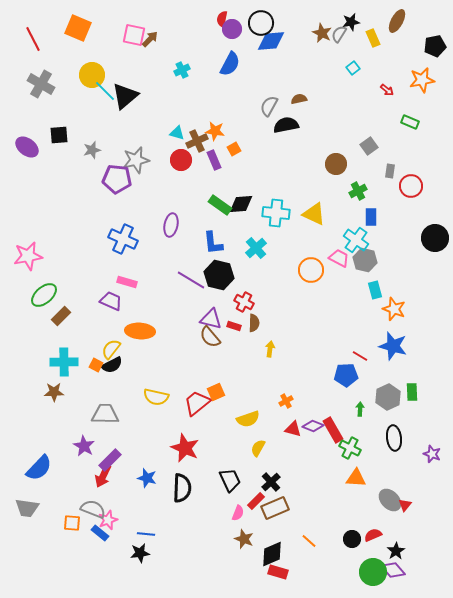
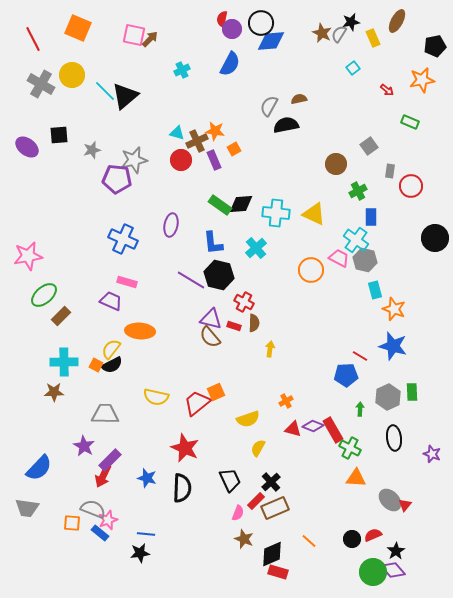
yellow circle at (92, 75): moved 20 px left
gray star at (136, 160): moved 2 px left
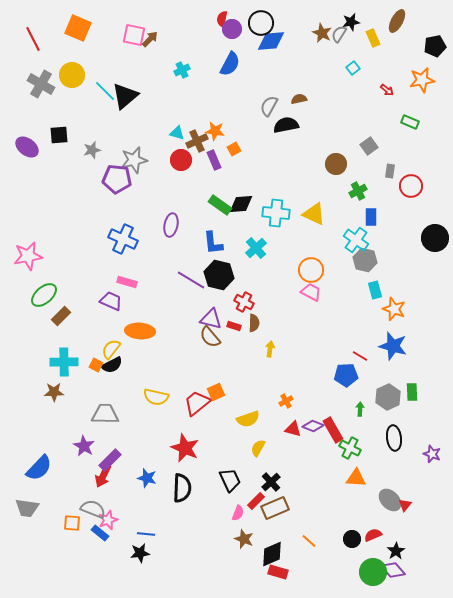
pink trapezoid at (339, 258): moved 28 px left, 34 px down
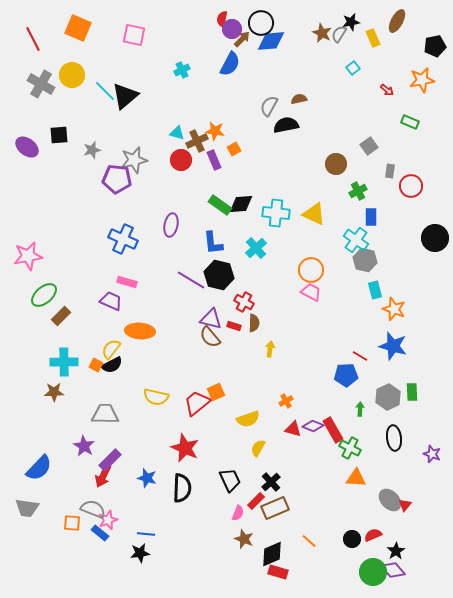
brown arrow at (150, 39): moved 92 px right
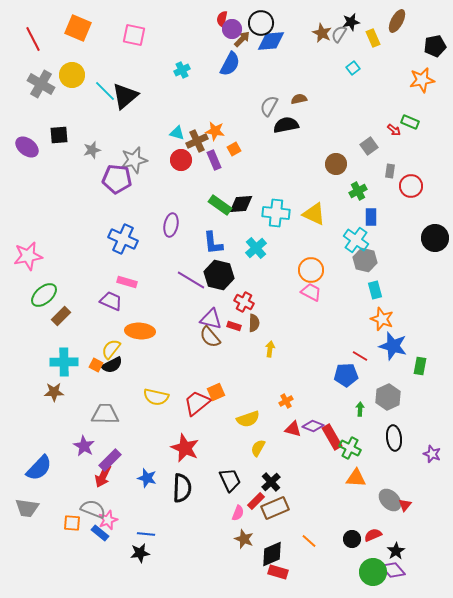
red arrow at (387, 90): moved 7 px right, 40 px down
orange star at (394, 309): moved 12 px left, 10 px down
green rectangle at (412, 392): moved 8 px right, 26 px up; rotated 12 degrees clockwise
red rectangle at (333, 430): moved 1 px left, 7 px down
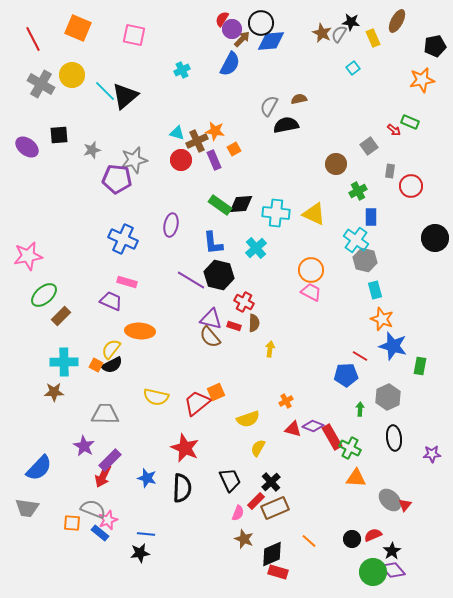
red semicircle at (222, 19): rotated 21 degrees clockwise
black star at (351, 22): rotated 18 degrees clockwise
purple star at (432, 454): rotated 24 degrees counterclockwise
black star at (396, 551): moved 4 px left
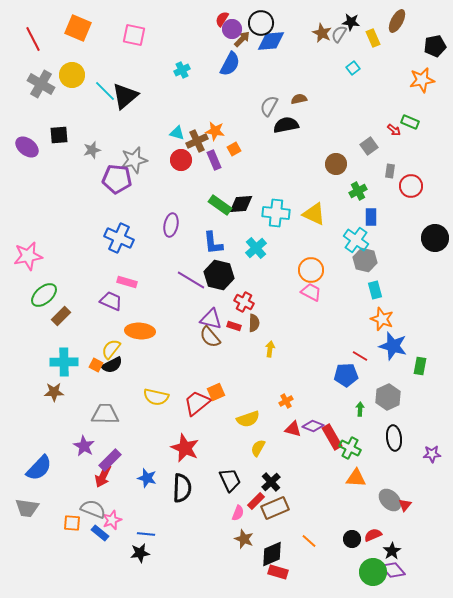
blue cross at (123, 239): moved 4 px left, 1 px up
pink star at (108, 520): moved 4 px right
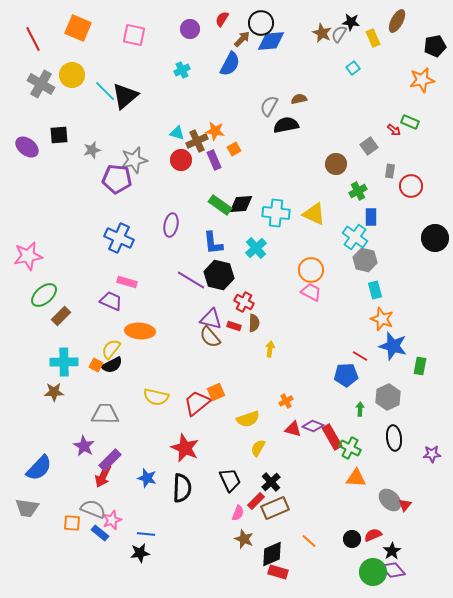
purple circle at (232, 29): moved 42 px left
cyan cross at (356, 240): moved 1 px left, 3 px up
